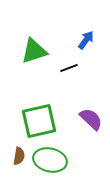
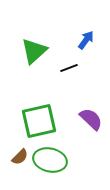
green triangle: rotated 24 degrees counterclockwise
brown semicircle: moved 1 px right, 1 px down; rotated 36 degrees clockwise
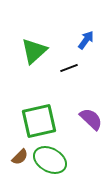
green ellipse: rotated 16 degrees clockwise
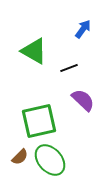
blue arrow: moved 3 px left, 11 px up
green triangle: rotated 48 degrees counterclockwise
purple semicircle: moved 8 px left, 19 px up
green ellipse: rotated 20 degrees clockwise
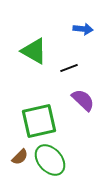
blue arrow: rotated 60 degrees clockwise
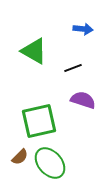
black line: moved 4 px right
purple semicircle: rotated 25 degrees counterclockwise
green ellipse: moved 3 px down
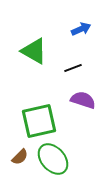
blue arrow: moved 2 px left; rotated 30 degrees counterclockwise
green ellipse: moved 3 px right, 4 px up
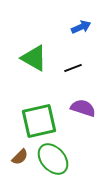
blue arrow: moved 2 px up
green triangle: moved 7 px down
purple semicircle: moved 8 px down
